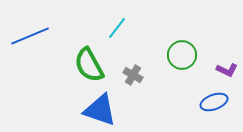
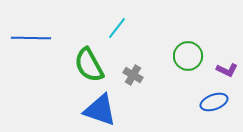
blue line: moved 1 px right, 2 px down; rotated 24 degrees clockwise
green circle: moved 6 px right, 1 px down
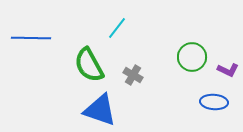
green circle: moved 4 px right, 1 px down
purple L-shape: moved 1 px right
blue ellipse: rotated 24 degrees clockwise
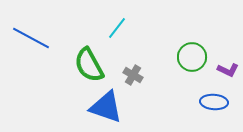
blue line: rotated 27 degrees clockwise
blue triangle: moved 6 px right, 3 px up
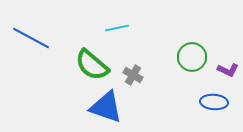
cyan line: rotated 40 degrees clockwise
green semicircle: moved 3 px right; rotated 21 degrees counterclockwise
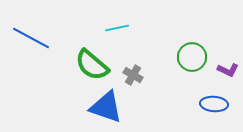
blue ellipse: moved 2 px down
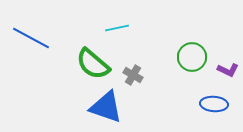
green semicircle: moved 1 px right, 1 px up
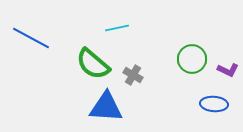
green circle: moved 2 px down
blue triangle: rotated 15 degrees counterclockwise
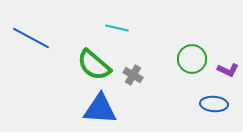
cyan line: rotated 25 degrees clockwise
green semicircle: moved 1 px right, 1 px down
blue triangle: moved 6 px left, 2 px down
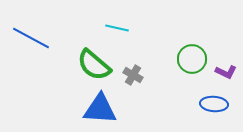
purple L-shape: moved 2 px left, 2 px down
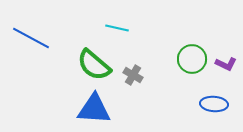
purple L-shape: moved 8 px up
blue triangle: moved 6 px left
